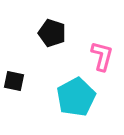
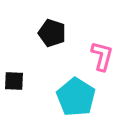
black square: rotated 10 degrees counterclockwise
cyan pentagon: rotated 12 degrees counterclockwise
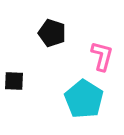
cyan pentagon: moved 8 px right, 2 px down
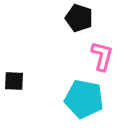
black pentagon: moved 27 px right, 15 px up
cyan pentagon: rotated 21 degrees counterclockwise
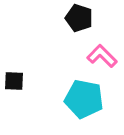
pink L-shape: rotated 60 degrees counterclockwise
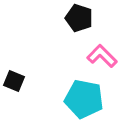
black square: rotated 20 degrees clockwise
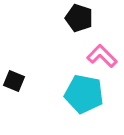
cyan pentagon: moved 5 px up
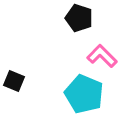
cyan pentagon: rotated 12 degrees clockwise
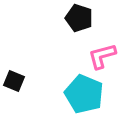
pink L-shape: rotated 60 degrees counterclockwise
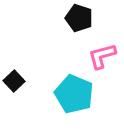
black square: rotated 25 degrees clockwise
cyan pentagon: moved 10 px left
